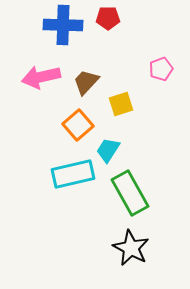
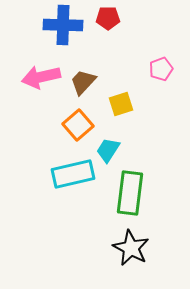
brown trapezoid: moved 3 px left
green rectangle: rotated 36 degrees clockwise
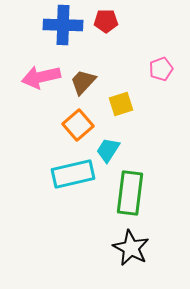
red pentagon: moved 2 px left, 3 px down
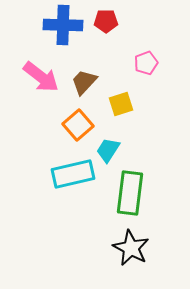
pink pentagon: moved 15 px left, 6 px up
pink arrow: rotated 129 degrees counterclockwise
brown trapezoid: moved 1 px right
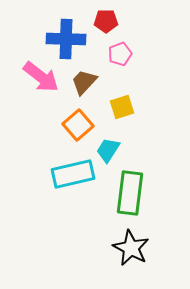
blue cross: moved 3 px right, 14 px down
pink pentagon: moved 26 px left, 9 px up
yellow square: moved 1 px right, 3 px down
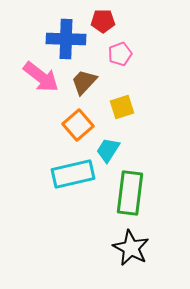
red pentagon: moved 3 px left
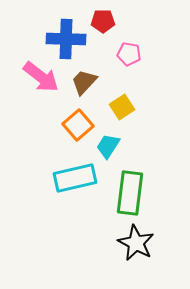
pink pentagon: moved 9 px right; rotated 30 degrees clockwise
yellow square: rotated 15 degrees counterclockwise
cyan trapezoid: moved 4 px up
cyan rectangle: moved 2 px right, 4 px down
black star: moved 5 px right, 5 px up
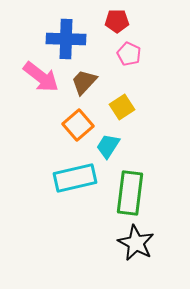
red pentagon: moved 14 px right
pink pentagon: rotated 15 degrees clockwise
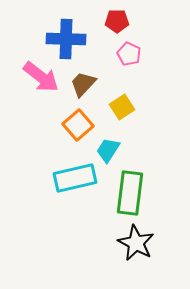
brown trapezoid: moved 1 px left, 2 px down
cyan trapezoid: moved 4 px down
